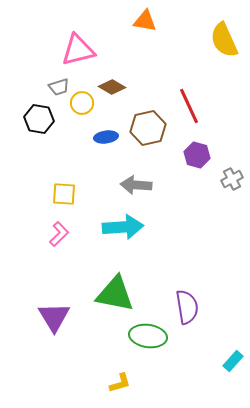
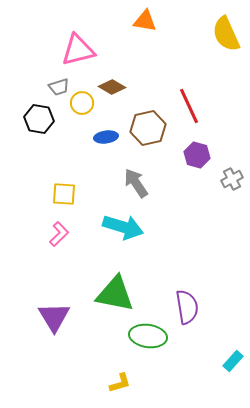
yellow semicircle: moved 2 px right, 6 px up
gray arrow: moved 2 px up; rotated 52 degrees clockwise
cyan arrow: rotated 21 degrees clockwise
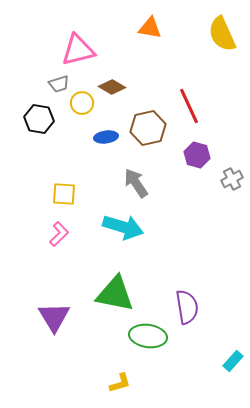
orange triangle: moved 5 px right, 7 px down
yellow semicircle: moved 4 px left
gray trapezoid: moved 3 px up
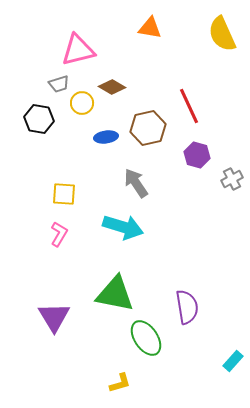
pink L-shape: rotated 15 degrees counterclockwise
green ellipse: moved 2 px left, 2 px down; rotated 48 degrees clockwise
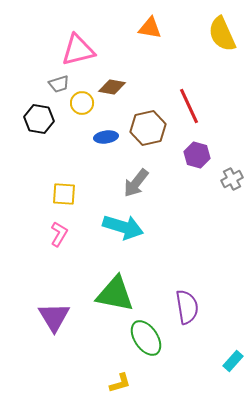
brown diamond: rotated 20 degrees counterclockwise
gray arrow: rotated 108 degrees counterclockwise
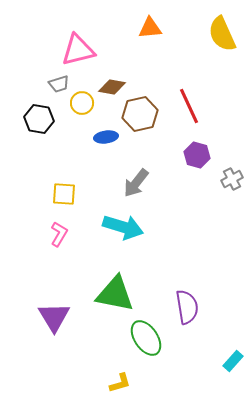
orange triangle: rotated 15 degrees counterclockwise
brown hexagon: moved 8 px left, 14 px up
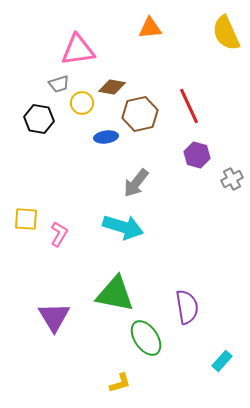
yellow semicircle: moved 4 px right, 1 px up
pink triangle: rotated 6 degrees clockwise
yellow square: moved 38 px left, 25 px down
cyan rectangle: moved 11 px left
